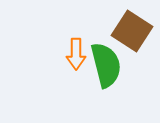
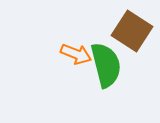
orange arrow: rotated 68 degrees counterclockwise
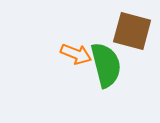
brown square: rotated 18 degrees counterclockwise
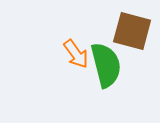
orange arrow: rotated 32 degrees clockwise
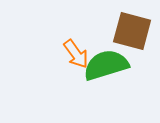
green semicircle: rotated 93 degrees counterclockwise
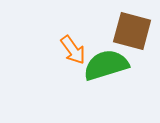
orange arrow: moved 3 px left, 4 px up
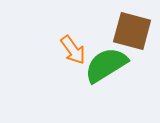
green semicircle: rotated 15 degrees counterclockwise
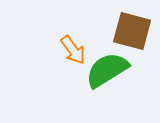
green semicircle: moved 1 px right, 5 px down
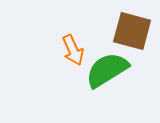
orange arrow: rotated 12 degrees clockwise
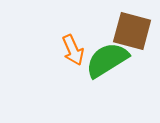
green semicircle: moved 10 px up
